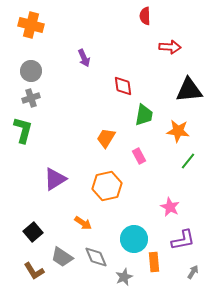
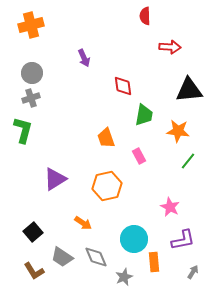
orange cross: rotated 30 degrees counterclockwise
gray circle: moved 1 px right, 2 px down
orange trapezoid: rotated 50 degrees counterclockwise
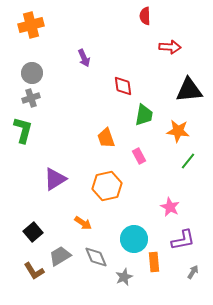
gray trapezoid: moved 2 px left, 1 px up; rotated 115 degrees clockwise
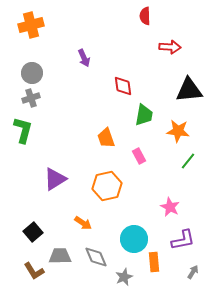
gray trapezoid: rotated 30 degrees clockwise
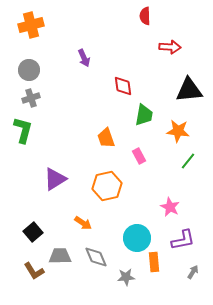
gray circle: moved 3 px left, 3 px up
cyan circle: moved 3 px right, 1 px up
gray star: moved 2 px right; rotated 18 degrees clockwise
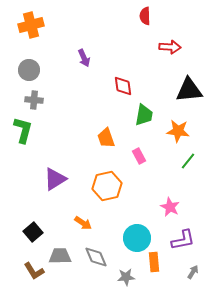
gray cross: moved 3 px right, 2 px down; rotated 24 degrees clockwise
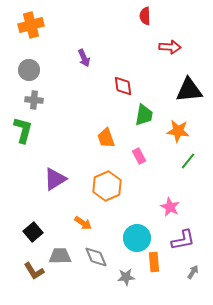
orange hexagon: rotated 12 degrees counterclockwise
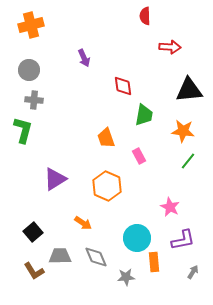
orange star: moved 5 px right
orange hexagon: rotated 12 degrees counterclockwise
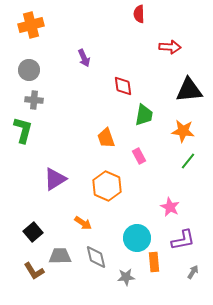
red semicircle: moved 6 px left, 2 px up
gray diamond: rotated 10 degrees clockwise
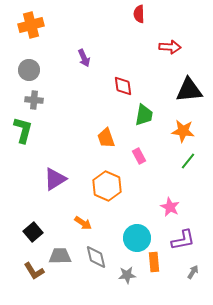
gray star: moved 1 px right, 2 px up
